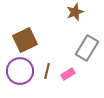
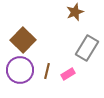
brown square: moved 2 px left; rotated 20 degrees counterclockwise
purple circle: moved 1 px up
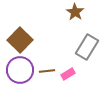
brown star: rotated 18 degrees counterclockwise
brown square: moved 3 px left
gray rectangle: moved 1 px up
brown line: rotated 70 degrees clockwise
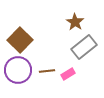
brown star: moved 10 px down
gray rectangle: moved 3 px left; rotated 20 degrees clockwise
purple circle: moved 2 px left
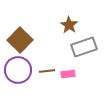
brown star: moved 6 px left, 3 px down
gray rectangle: rotated 20 degrees clockwise
pink rectangle: rotated 24 degrees clockwise
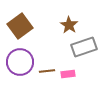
brown square: moved 14 px up; rotated 10 degrees clockwise
purple circle: moved 2 px right, 8 px up
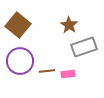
brown square: moved 2 px left, 1 px up; rotated 15 degrees counterclockwise
purple circle: moved 1 px up
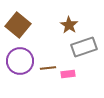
brown line: moved 1 px right, 3 px up
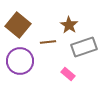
brown line: moved 26 px up
pink rectangle: rotated 48 degrees clockwise
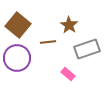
gray rectangle: moved 3 px right, 2 px down
purple circle: moved 3 px left, 3 px up
